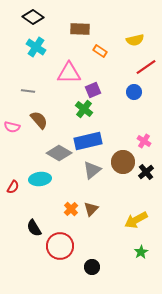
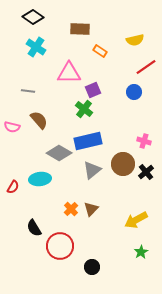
pink cross: rotated 16 degrees counterclockwise
brown circle: moved 2 px down
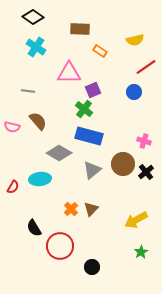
brown semicircle: moved 1 px left, 1 px down
blue rectangle: moved 1 px right, 5 px up; rotated 28 degrees clockwise
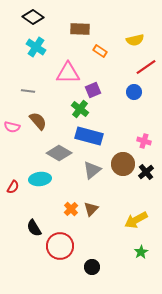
pink triangle: moved 1 px left
green cross: moved 4 px left
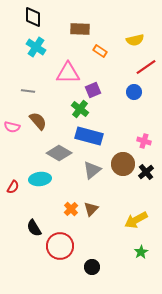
black diamond: rotated 55 degrees clockwise
